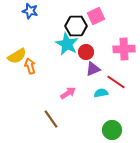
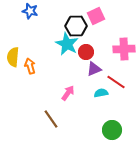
yellow semicircle: moved 4 px left, 1 px down; rotated 126 degrees clockwise
purple triangle: moved 1 px right
pink arrow: rotated 21 degrees counterclockwise
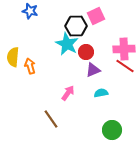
purple triangle: moved 1 px left, 1 px down
red line: moved 9 px right, 16 px up
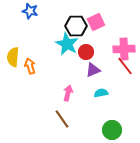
pink square: moved 6 px down
red line: rotated 18 degrees clockwise
pink arrow: rotated 21 degrees counterclockwise
brown line: moved 11 px right
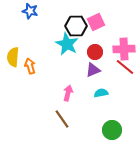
red circle: moved 9 px right
red line: moved 1 px down; rotated 12 degrees counterclockwise
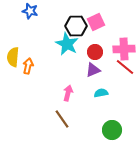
orange arrow: moved 2 px left; rotated 28 degrees clockwise
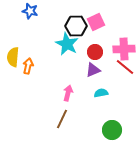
brown line: rotated 60 degrees clockwise
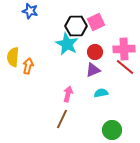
pink arrow: moved 1 px down
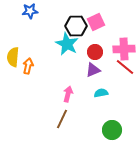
blue star: rotated 21 degrees counterclockwise
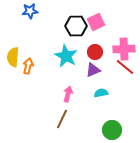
cyan star: moved 1 px left, 12 px down
